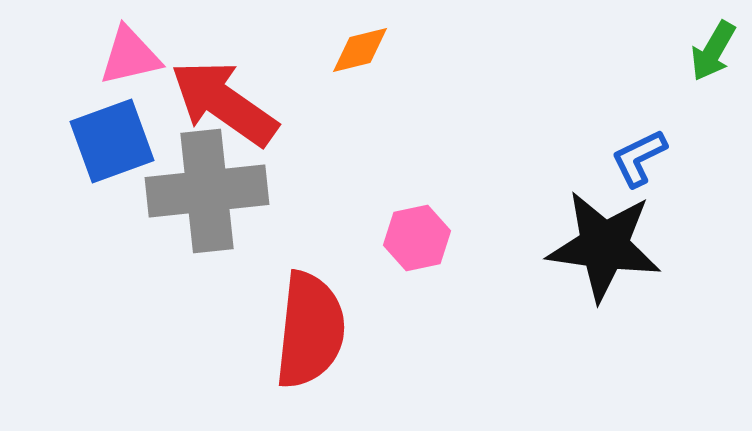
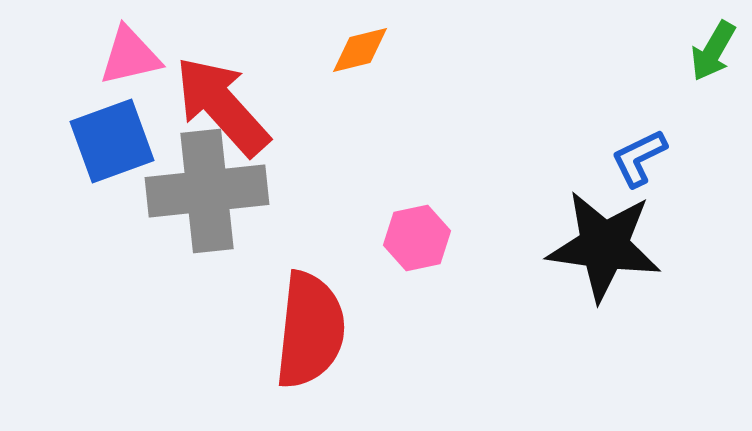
red arrow: moved 2 px left, 3 px down; rotated 13 degrees clockwise
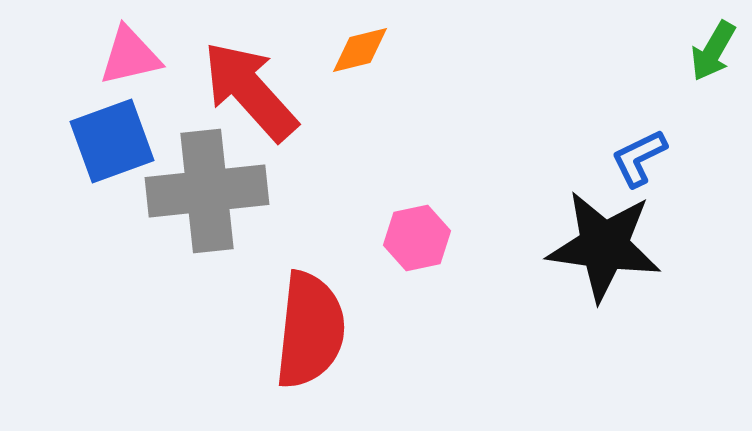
red arrow: moved 28 px right, 15 px up
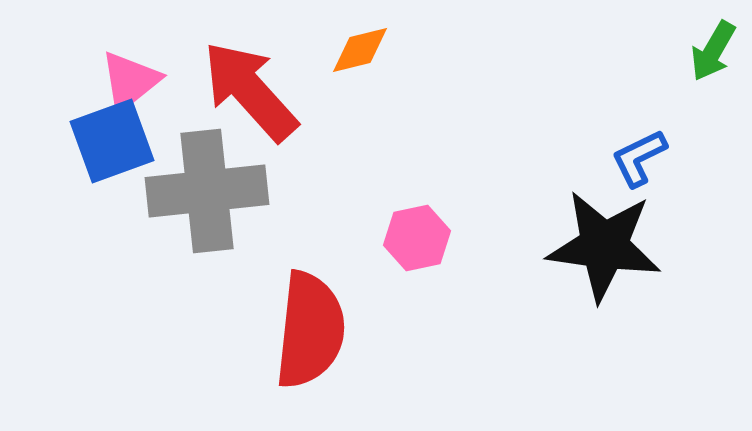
pink triangle: moved 25 px down; rotated 26 degrees counterclockwise
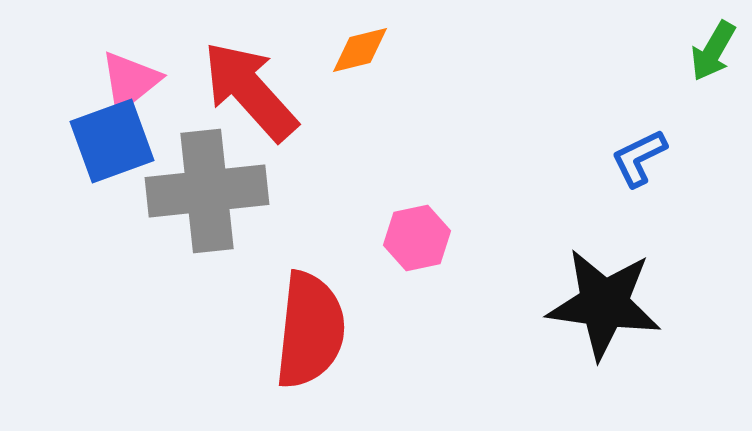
black star: moved 58 px down
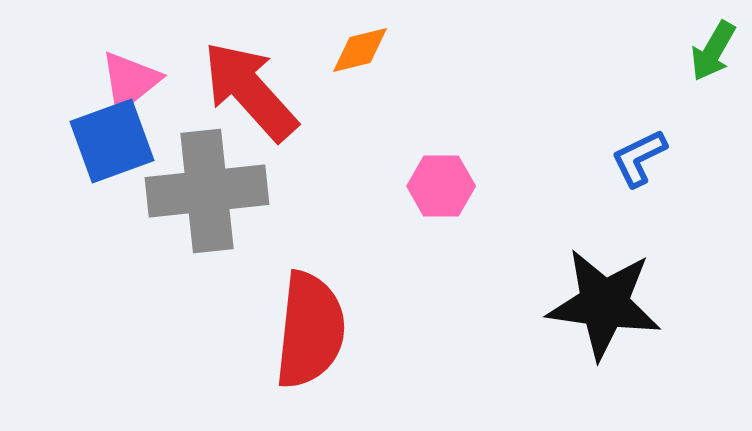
pink hexagon: moved 24 px right, 52 px up; rotated 12 degrees clockwise
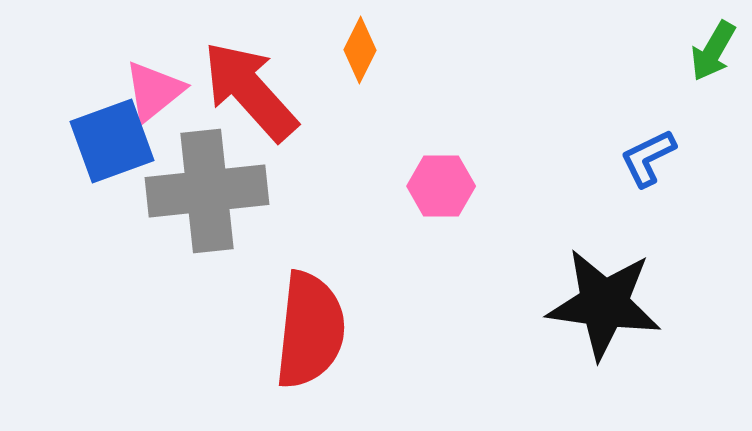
orange diamond: rotated 50 degrees counterclockwise
pink triangle: moved 24 px right, 10 px down
blue L-shape: moved 9 px right
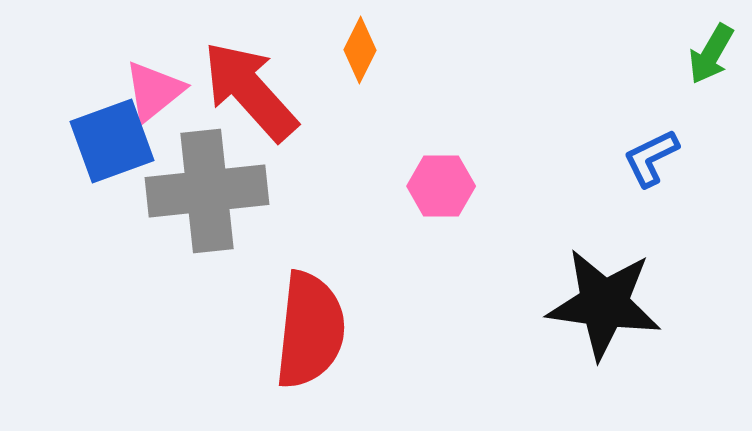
green arrow: moved 2 px left, 3 px down
blue L-shape: moved 3 px right
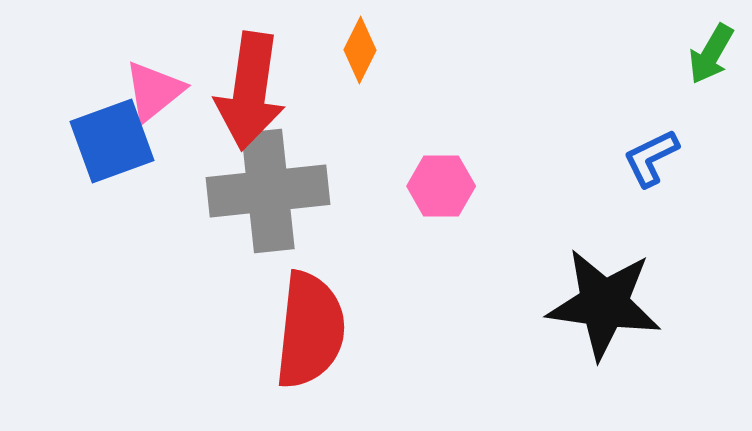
red arrow: rotated 130 degrees counterclockwise
gray cross: moved 61 px right
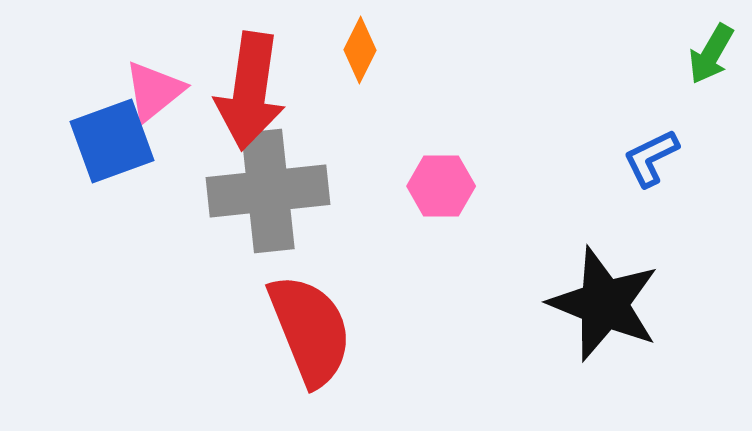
black star: rotated 14 degrees clockwise
red semicircle: rotated 28 degrees counterclockwise
